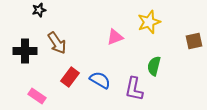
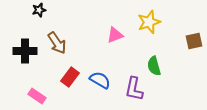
pink triangle: moved 2 px up
green semicircle: rotated 30 degrees counterclockwise
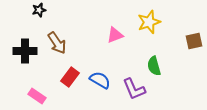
purple L-shape: rotated 35 degrees counterclockwise
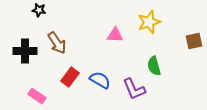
black star: rotated 24 degrees clockwise
pink triangle: rotated 24 degrees clockwise
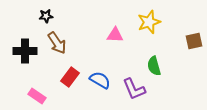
black star: moved 7 px right, 6 px down; rotated 16 degrees counterclockwise
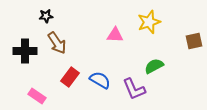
green semicircle: rotated 78 degrees clockwise
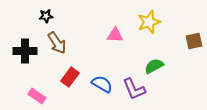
blue semicircle: moved 2 px right, 4 px down
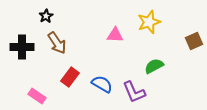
black star: rotated 24 degrees counterclockwise
brown square: rotated 12 degrees counterclockwise
black cross: moved 3 px left, 4 px up
purple L-shape: moved 3 px down
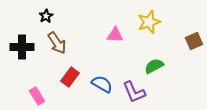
pink rectangle: rotated 24 degrees clockwise
